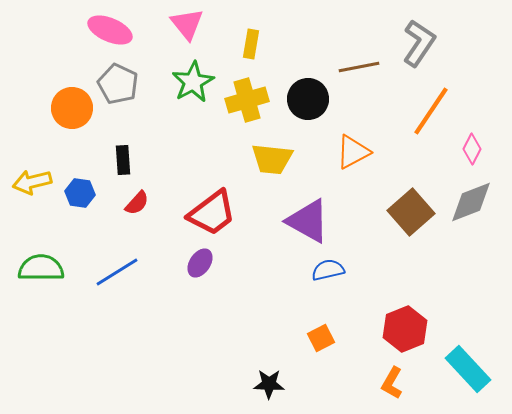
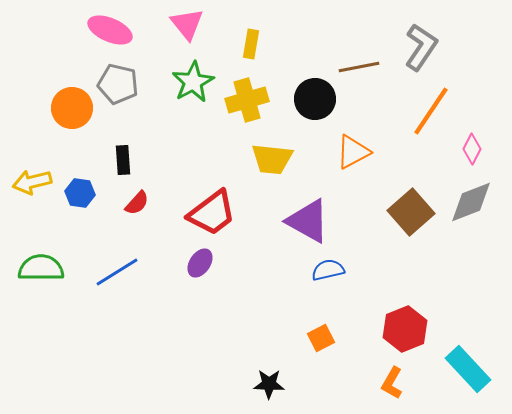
gray L-shape: moved 2 px right, 4 px down
gray pentagon: rotated 12 degrees counterclockwise
black circle: moved 7 px right
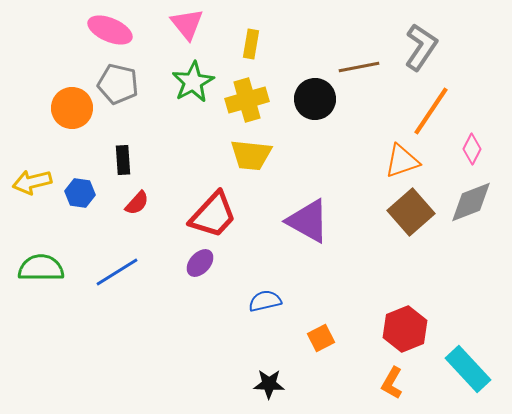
orange triangle: moved 49 px right, 9 px down; rotated 9 degrees clockwise
yellow trapezoid: moved 21 px left, 4 px up
red trapezoid: moved 1 px right, 2 px down; rotated 10 degrees counterclockwise
purple ellipse: rotated 8 degrees clockwise
blue semicircle: moved 63 px left, 31 px down
